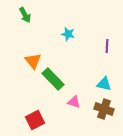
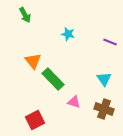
purple line: moved 3 px right, 4 px up; rotated 72 degrees counterclockwise
cyan triangle: moved 5 px up; rotated 42 degrees clockwise
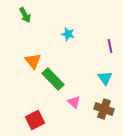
purple line: moved 4 px down; rotated 56 degrees clockwise
cyan triangle: moved 1 px right, 1 px up
pink triangle: rotated 24 degrees clockwise
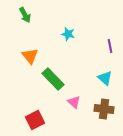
orange triangle: moved 3 px left, 5 px up
cyan triangle: rotated 14 degrees counterclockwise
brown cross: rotated 12 degrees counterclockwise
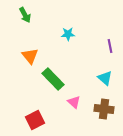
cyan star: rotated 16 degrees counterclockwise
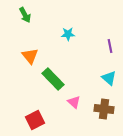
cyan triangle: moved 4 px right
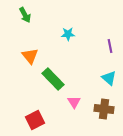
pink triangle: rotated 16 degrees clockwise
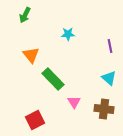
green arrow: rotated 56 degrees clockwise
orange triangle: moved 1 px right, 1 px up
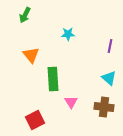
purple line: rotated 24 degrees clockwise
green rectangle: rotated 40 degrees clockwise
pink triangle: moved 3 px left
brown cross: moved 2 px up
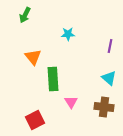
orange triangle: moved 2 px right, 2 px down
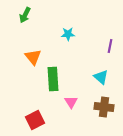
cyan triangle: moved 8 px left, 1 px up
